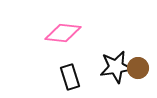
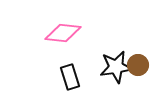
brown circle: moved 3 px up
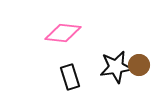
brown circle: moved 1 px right
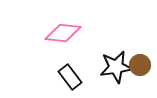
brown circle: moved 1 px right
black rectangle: rotated 20 degrees counterclockwise
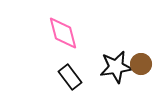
pink diamond: rotated 69 degrees clockwise
brown circle: moved 1 px right, 1 px up
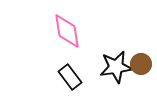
pink diamond: moved 4 px right, 2 px up; rotated 6 degrees clockwise
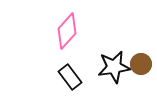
pink diamond: rotated 51 degrees clockwise
black star: moved 2 px left
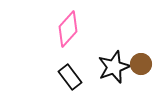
pink diamond: moved 1 px right, 2 px up
black star: rotated 12 degrees counterclockwise
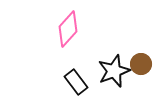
black star: moved 4 px down
black rectangle: moved 6 px right, 5 px down
